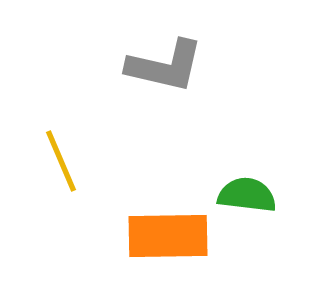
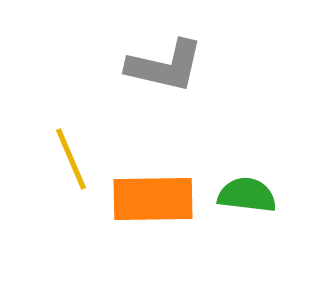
yellow line: moved 10 px right, 2 px up
orange rectangle: moved 15 px left, 37 px up
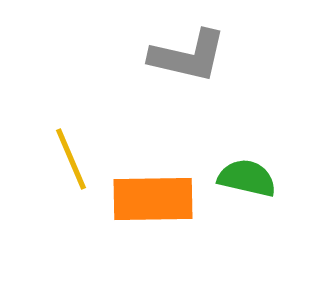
gray L-shape: moved 23 px right, 10 px up
green semicircle: moved 17 px up; rotated 6 degrees clockwise
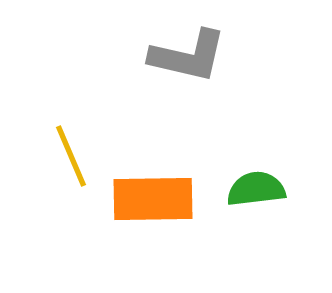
yellow line: moved 3 px up
green semicircle: moved 9 px right, 11 px down; rotated 20 degrees counterclockwise
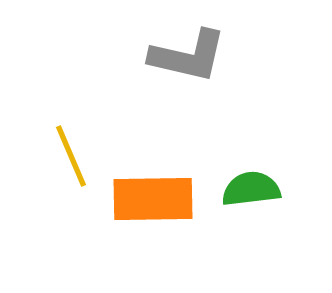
green semicircle: moved 5 px left
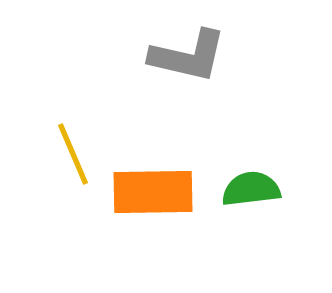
yellow line: moved 2 px right, 2 px up
orange rectangle: moved 7 px up
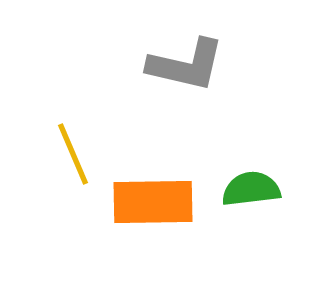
gray L-shape: moved 2 px left, 9 px down
orange rectangle: moved 10 px down
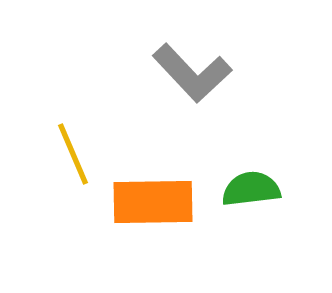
gray L-shape: moved 6 px right, 8 px down; rotated 34 degrees clockwise
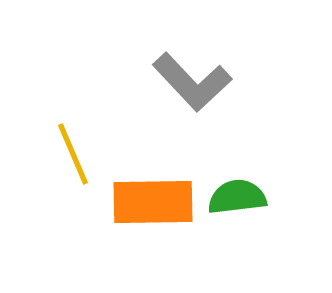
gray L-shape: moved 9 px down
green semicircle: moved 14 px left, 8 px down
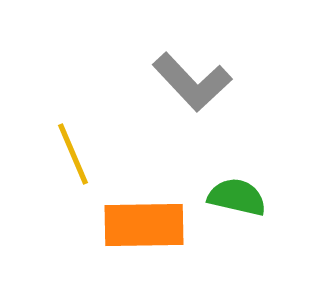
green semicircle: rotated 20 degrees clockwise
orange rectangle: moved 9 px left, 23 px down
